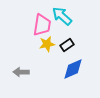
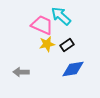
cyan arrow: moved 1 px left
pink trapezoid: rotated 75 degrees counterclockwise
blue diamond: rotated 15 degrees clockwise
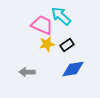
gray arrow: moved 6 px right
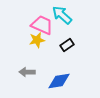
cyan arrow: moved 1 px right, 1 px up
yellow star: moved 10 px left, 4 px up
blue diamond: moved 14 px left, 12 px down
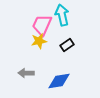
cyan arrow: rotated 35 degrees clockwise
pink trapezoid: rotated 90 degrees counterclockwise
yellow star: moved 2 px right, 1 px down
gray arrow: moved 1 px left, 1 px down
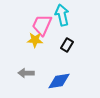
yellow star: moved 4 px left, 1 px up; rotated 14 degrees clockwise
black rectangle: rotated 24 degrees counterclockwise
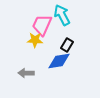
cyan arrow: rotated 15 degrees counterclockwise
blue diamond: moved 20 px up
